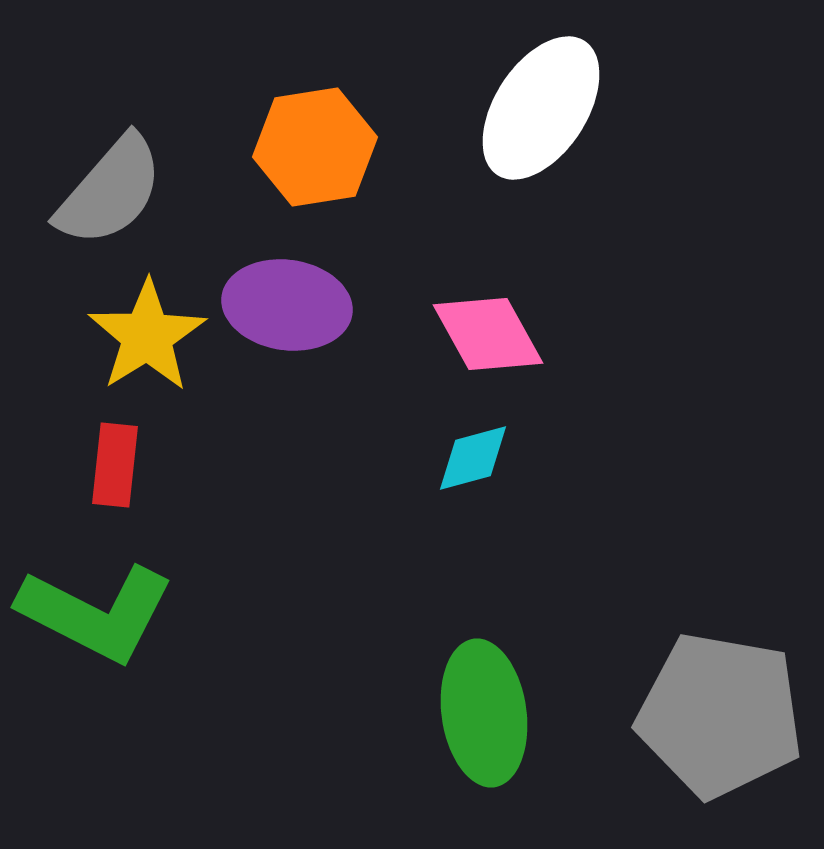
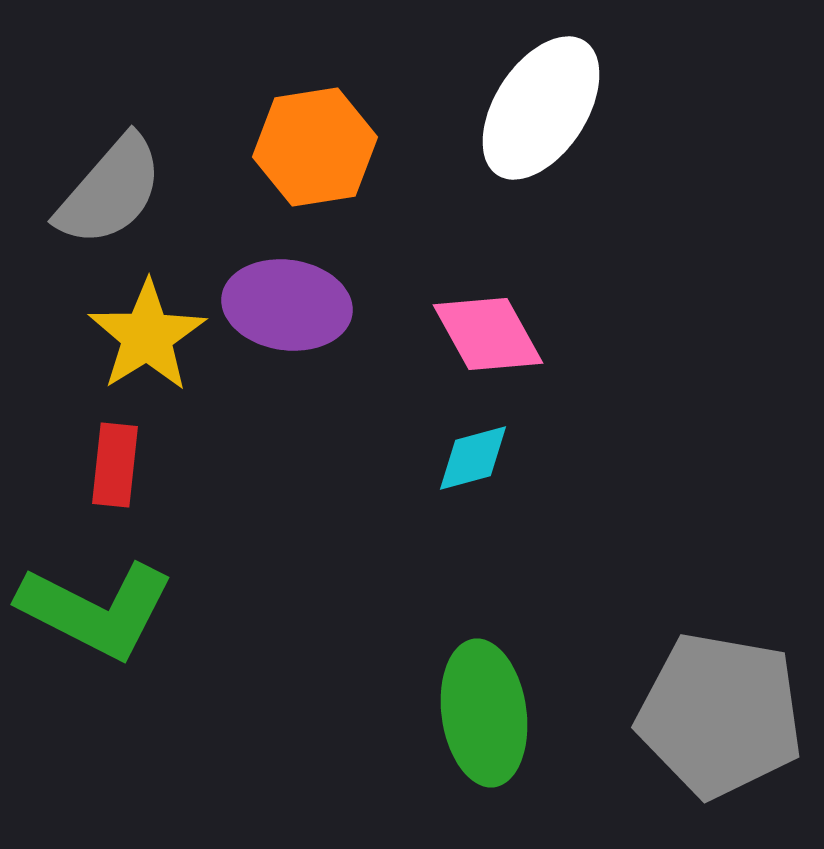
green L-shape: moved 3 px up
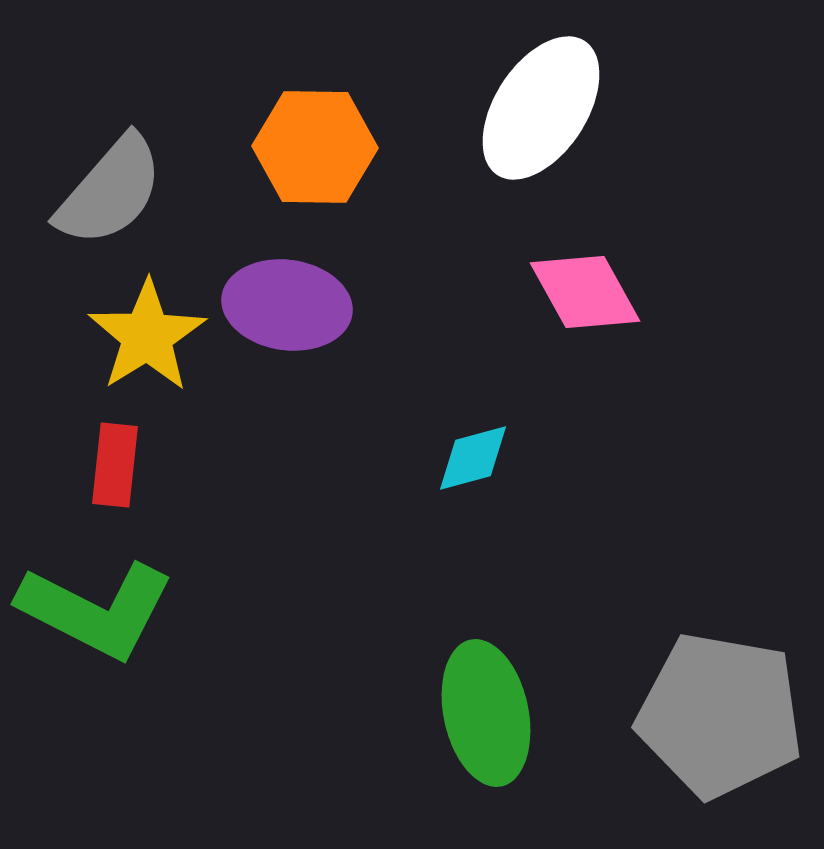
orange hexagon: rotated 10 degrees clockwise
pink diamond: moved 97 px right, 42 px up
green ellipse: moved 2 px right; rotated 4 degrees counterclockwise
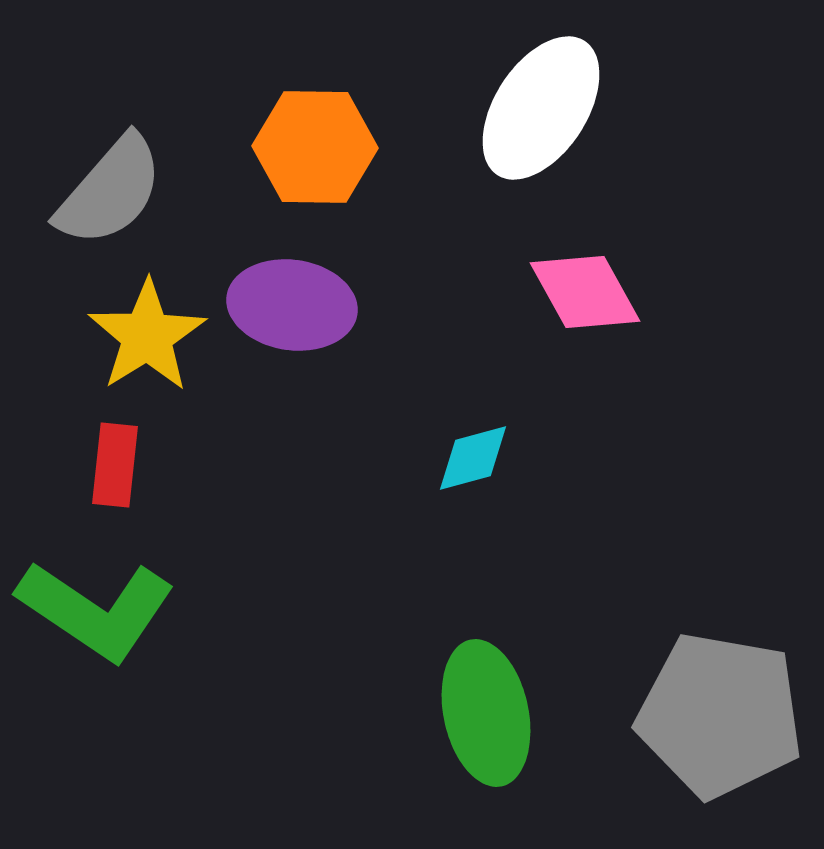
purple ellipse: moved 5 px right
green L-shape: rotated 7 degrees clockwise
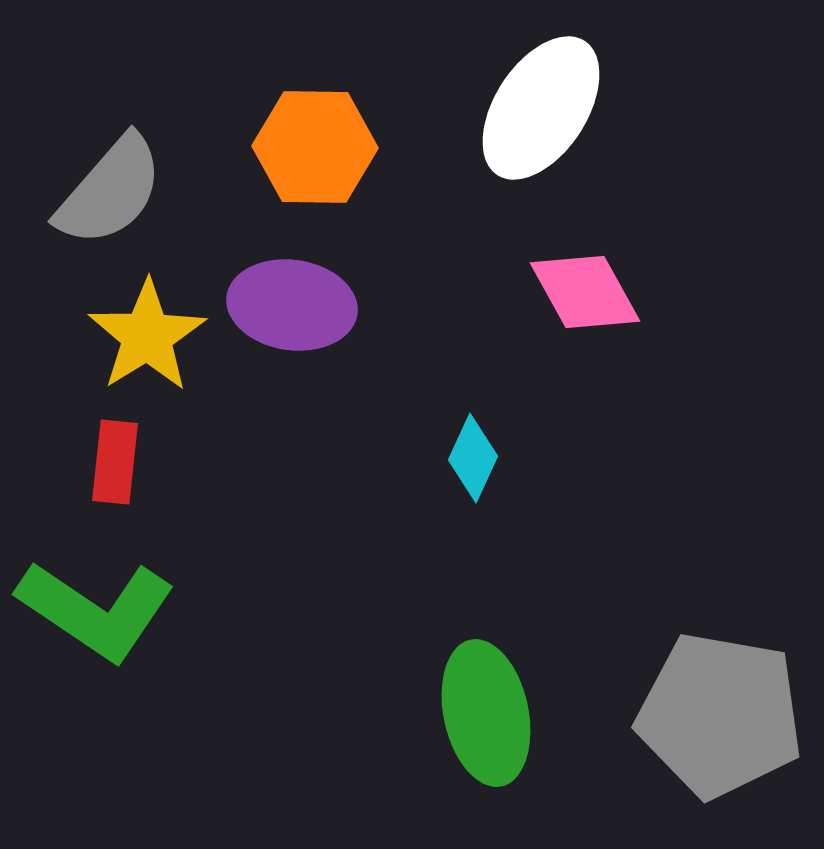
cyan diamond: rotated 50 degrees counterclockwise
red rectangle: moved 3 px up
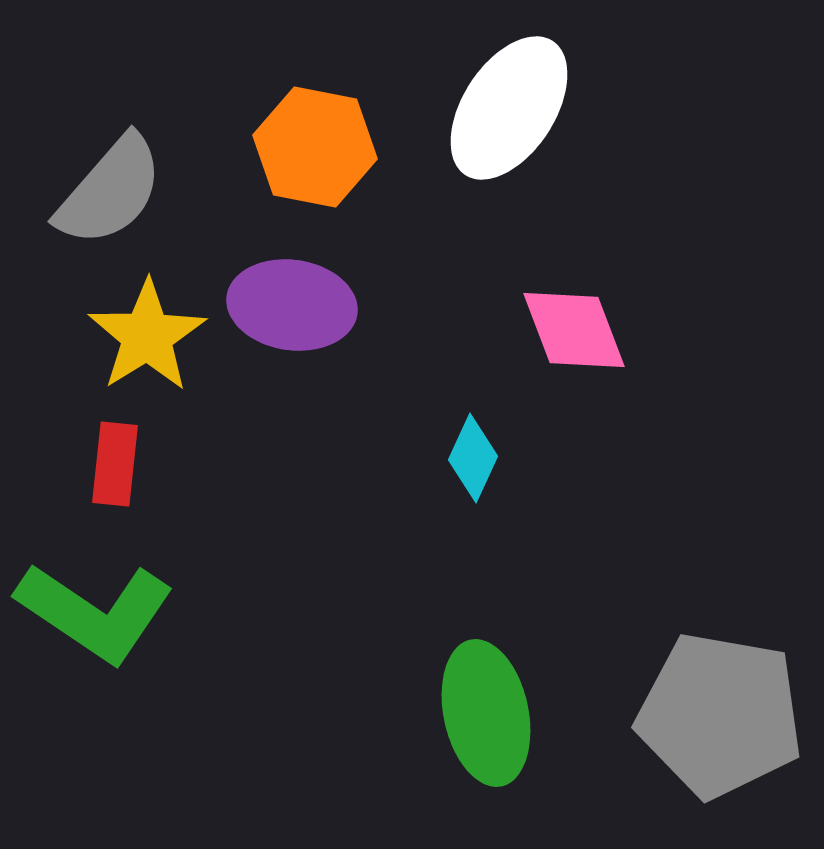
white ellipse: moved 32 px left
orange hexagon: rotated 10 degrees clockwise
pink diamond: moved 11 px left, 38 px down; rotated 8 degrees clockwise
red rectangle: moved 2 px down
green L-shape: moved 1 px left, 2 px down
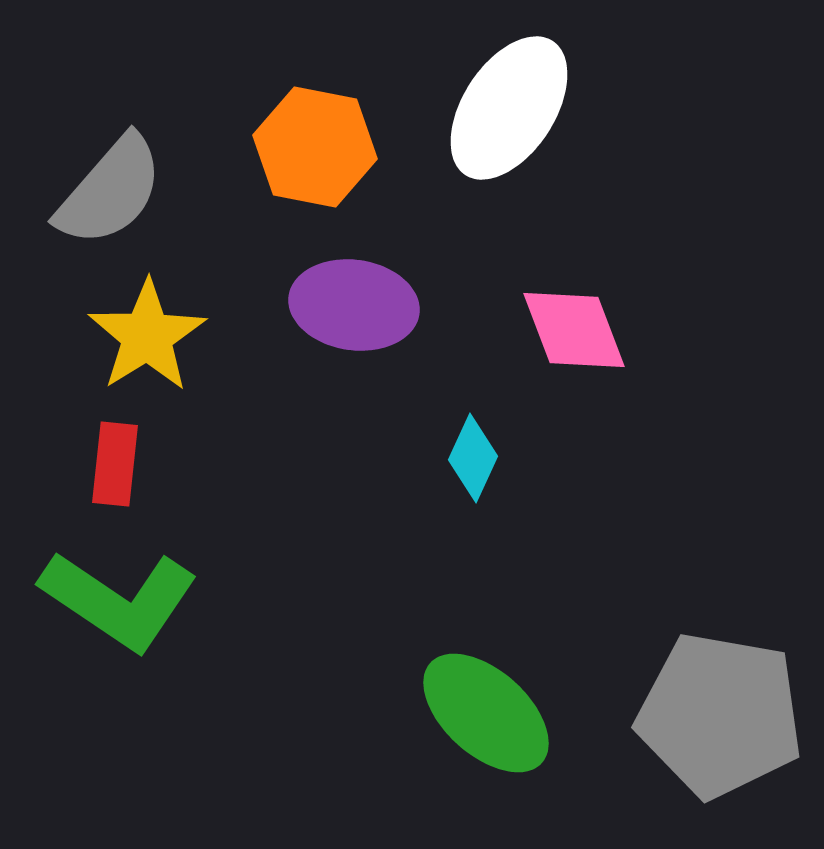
purple ellipse: moved 62 px right
green L-shape: moved 24 px right, 12 px up
green ellipse: rotated 36 degrees counterclockwise
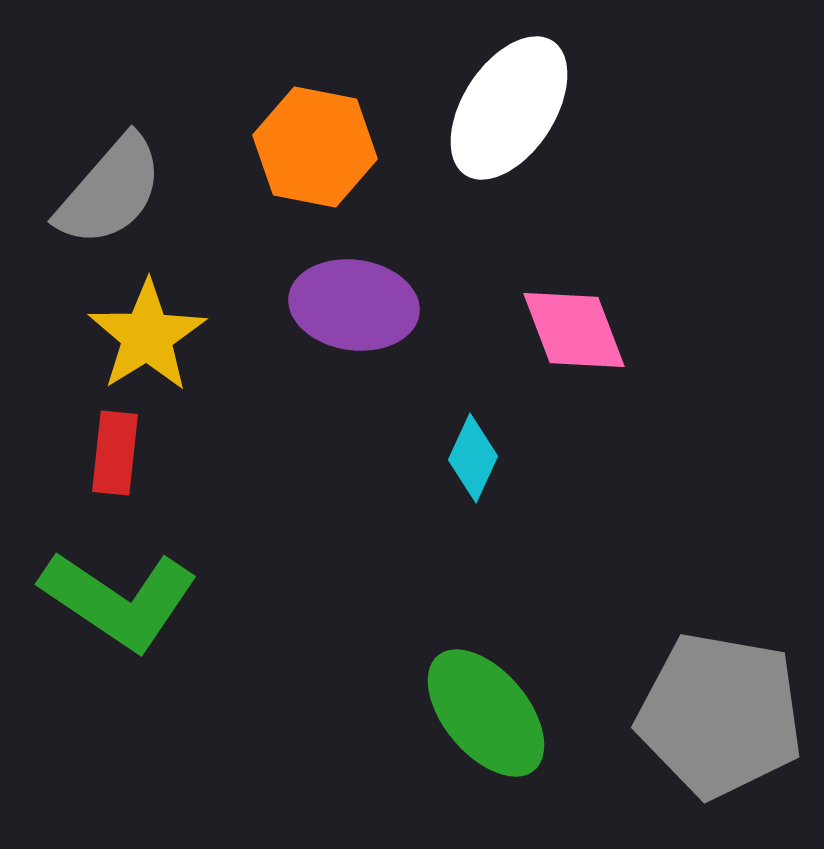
red rectangle: moved 11 px up
green ellipse: rotated 8 degrees clockwise
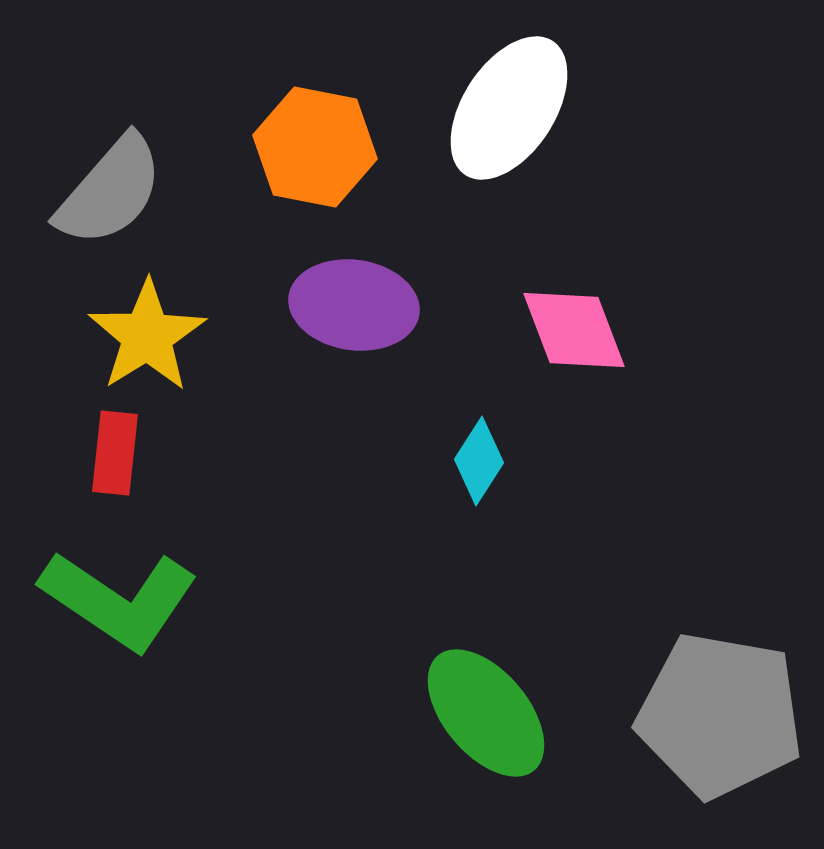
cyan diamond: moved 6 px right, 3 px down; rotated 8 degrees clockwise
